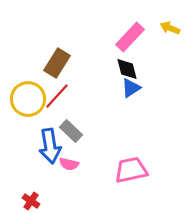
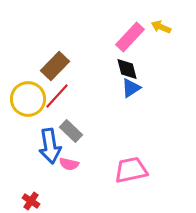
yellow arrow: moved 9 px left, 1 px up
brown rectangle: moved 2 px left, 3 px down; rotated 12 degrees clockwise
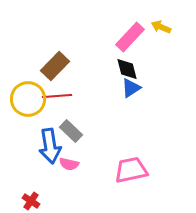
red line: rotated 44 degrees clockwise
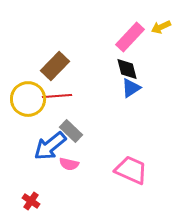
yellow arrow: rotated 48 degrees counterclockwise
blue arrow: rotated 60 degrees clockwise
pink trapezoid: rotated 36 degrees clockwise
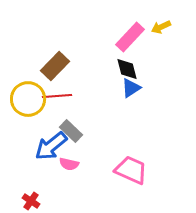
blue arrow: moved 1 px right
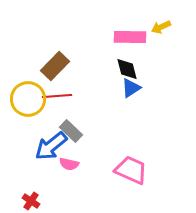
pink rectangle: rotated 48 degrees clockwise
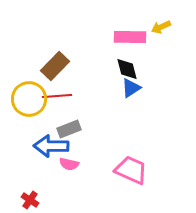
yellow circle: moved 1 px right
gray rectangle: moved 2 px left, 2 px up; rotated 65 degrees counterclockwise
blue arrow: rotated 40 degrees clockwise
red cross: moved 1 px left, 1 px up
